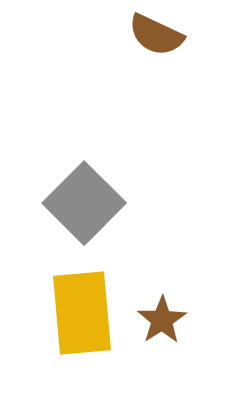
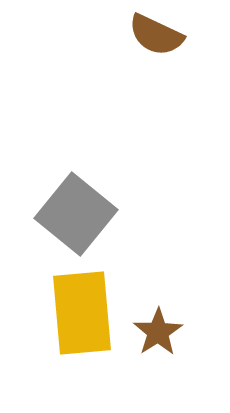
gray square: moved 8 px left, 11 px down; rotated 6 degrees counterclockwise
brown star: moved 4 px left, 12 px down
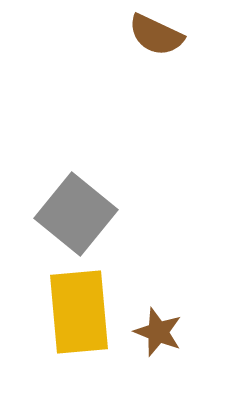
yellow rectangle: moved 3 px left, 1 px up
brown star: rotated 18 degrees counterclockwise
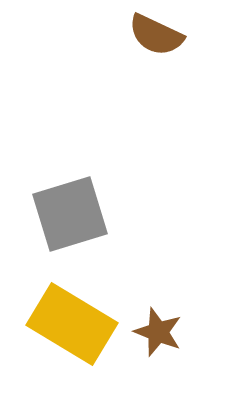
gray square: moved 6 px left; rotated 34 degrees clockwise
yellow rectangle: moved 7 px left, 12 px down; rotated 54 degrees counterclockwise
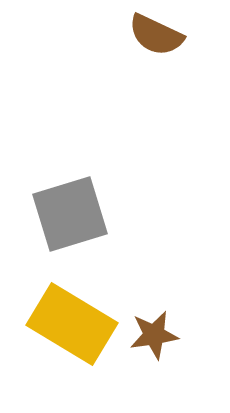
brown star: moved 4 px left, 3 px down; rotated 30 degrees counterclockwise
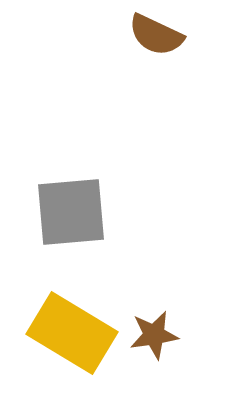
gray square: moved 1 px right, 2 px up; rotated 12 degrees clockwise
yellow rectangle: moved 9 px down
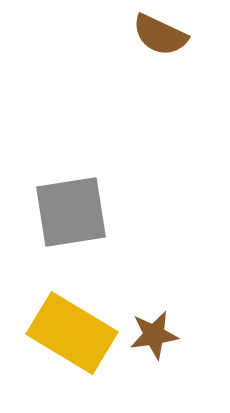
brown semicircle: moved 4 px right
gray square: rotated 4 degrees counterclockwise
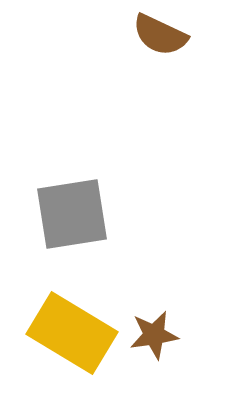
gray square: moved 1 px right, 2 px down
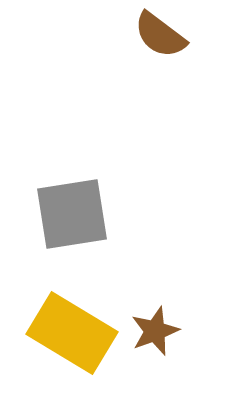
brown semicircle: rotated 12 degrees clockwise
brown star: moved 1 px right, 4 px up; rotated 12 degrees counterclockwise
